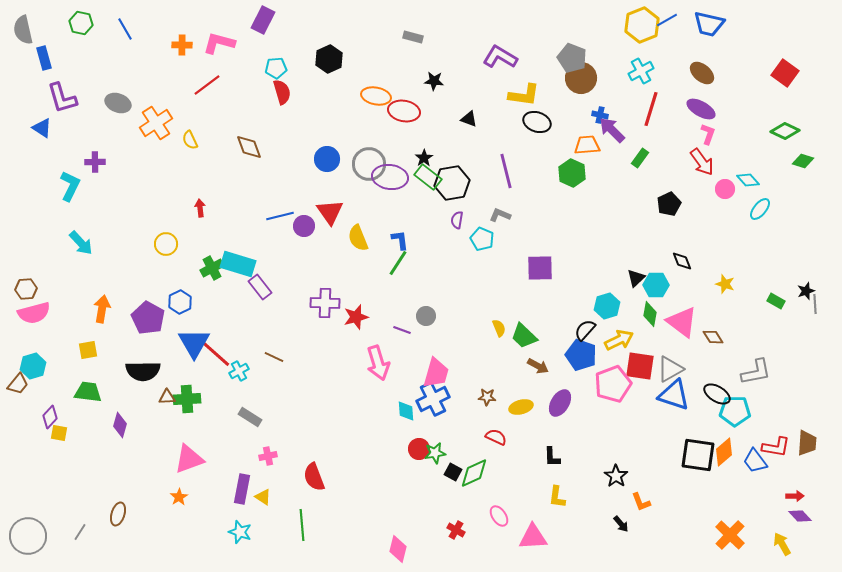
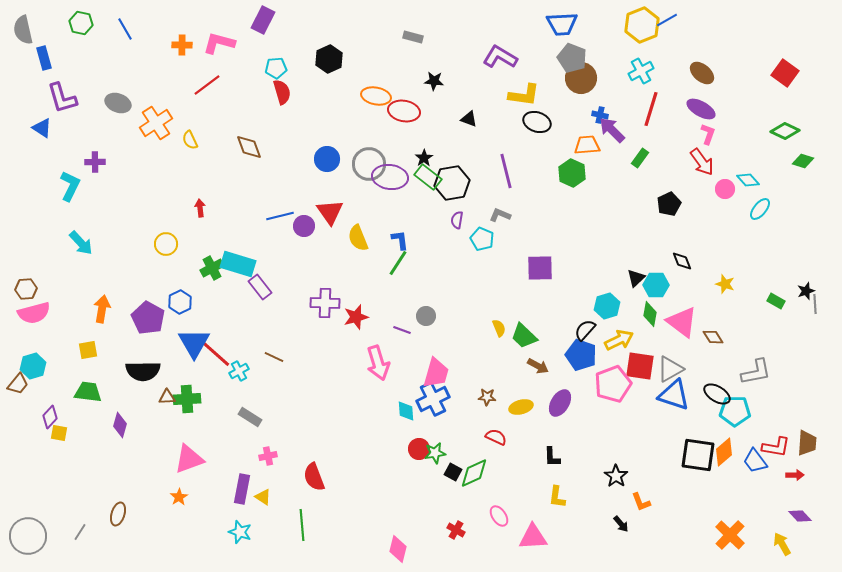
blue trapezoid at (709, 24): moved 147 px left; rotated 16 degrees counterclockwise
red arrow at (795, 496): moved 21 px up
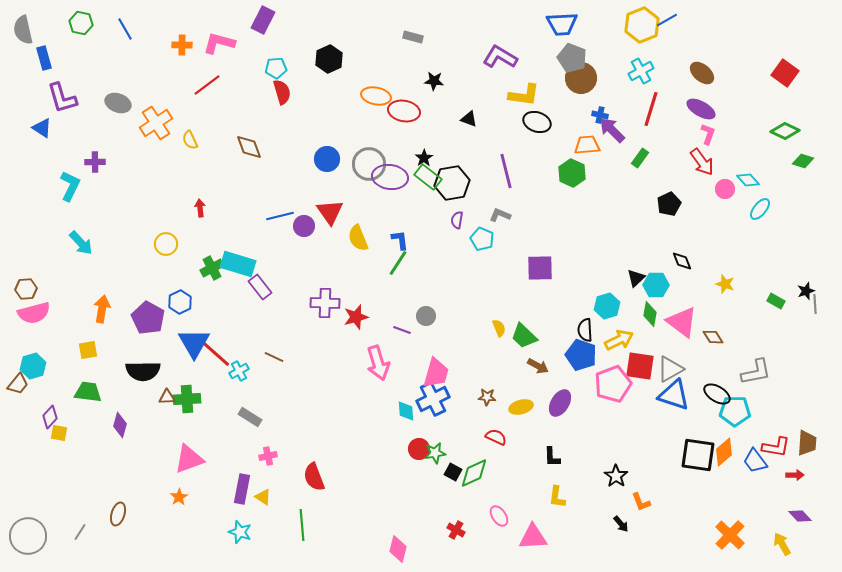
black semicircle at (585, 330): rotated 45 degrees counterclockwise
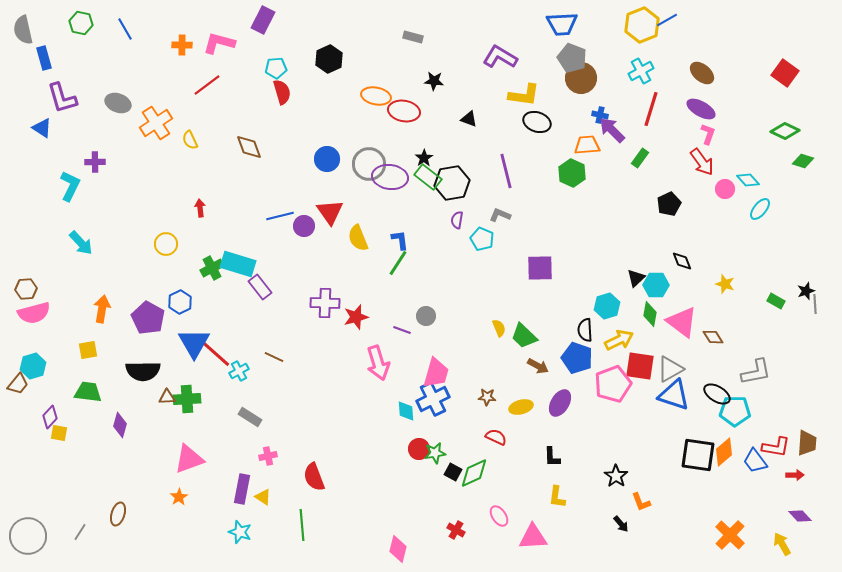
blue pentagon at (581, 355): moved 4 px left, 3 px down
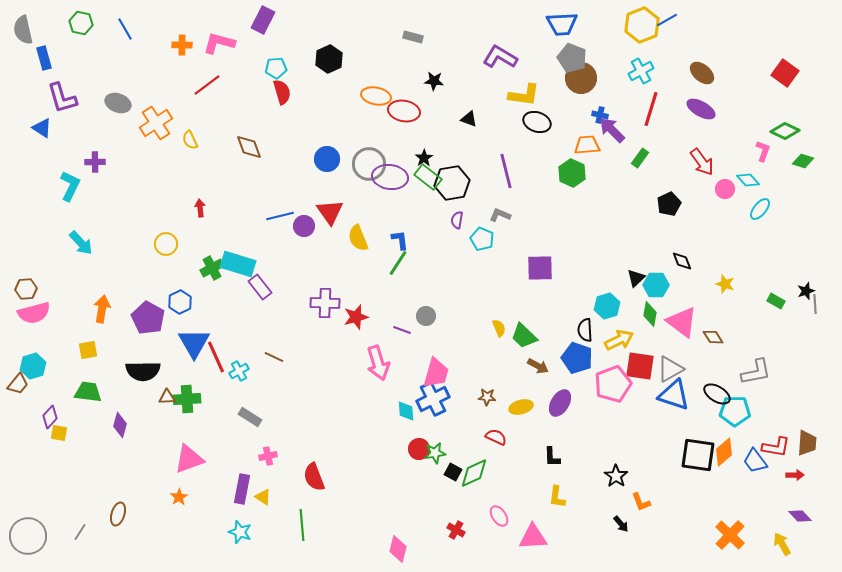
pink L-shape at (708, 134): moved 55 px right, 17 px down
red line at (216, 354): moved 3 px down; rotated 24 degrees clockwise
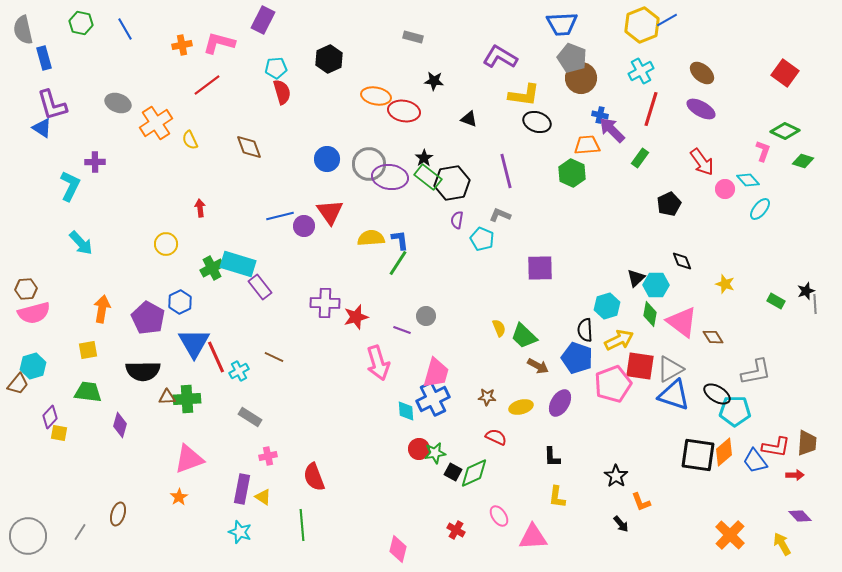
orange cross at (182, 45): rotated 12 degrees counterclockwise
purple L-shape at (62, 98): moved 10 px left, 7 px down
yellow semicircle at (358, 238): moved 13 px right; rotated 108 degrees clockwise
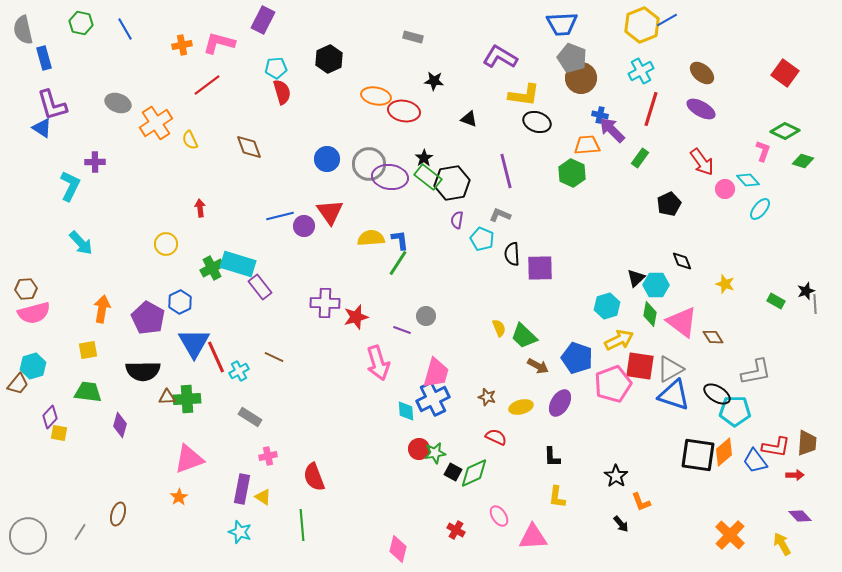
black semicircle at (585, 330): moved 73 px left, 76 px up
brown star at (487, 397): rotated 12 degrees clockwise
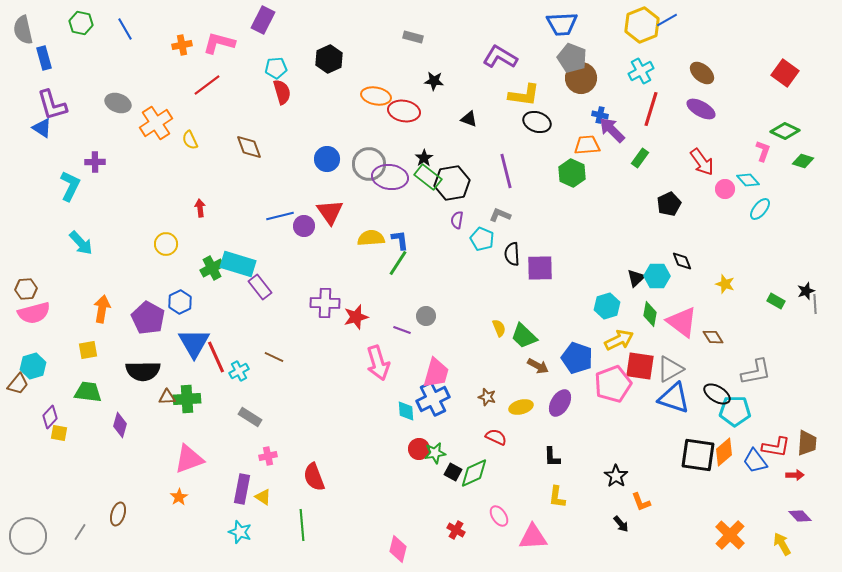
cyan hexagon at (656, 285): moved 1 px right, 9 px up
blue triangle at (674, 395): moved 3 px down
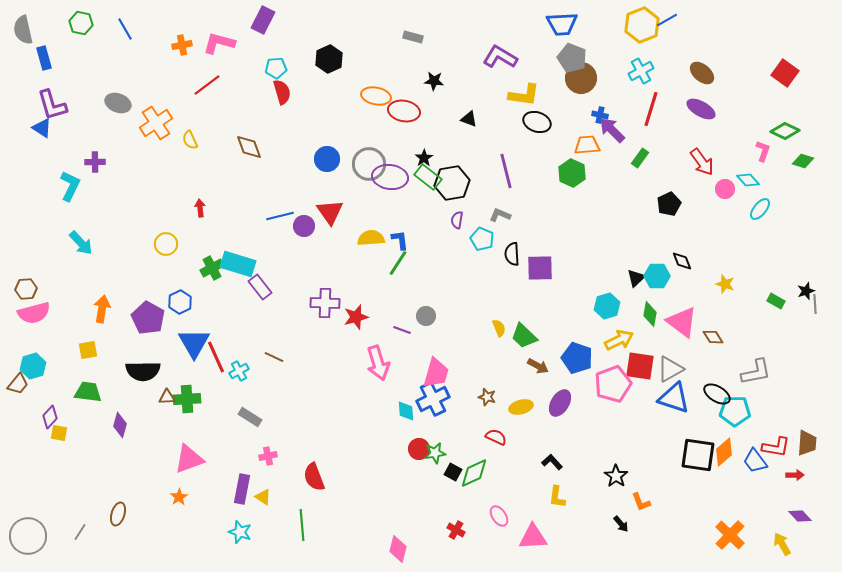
black L-shape at (552, 457): moved 5 px down; rotated 140 degrees clockwise
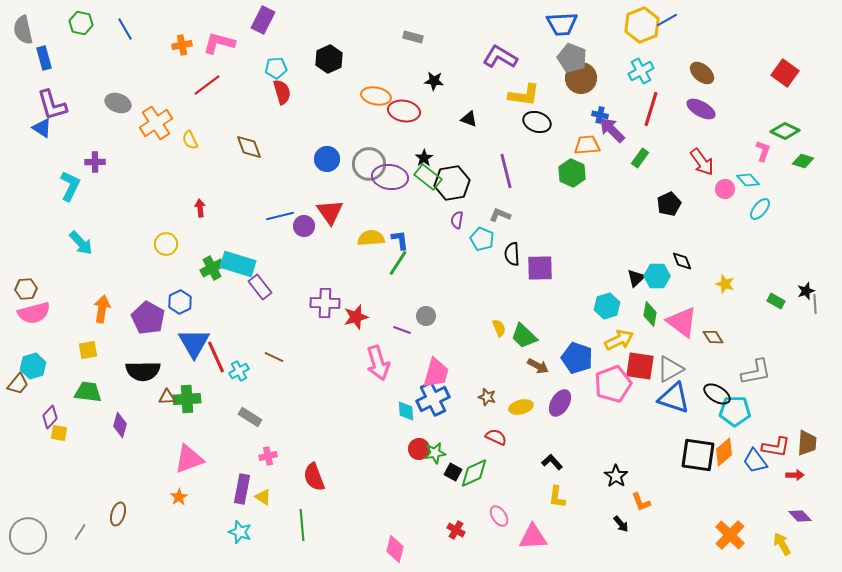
pink diamond at (398, 549): moved 3 px left
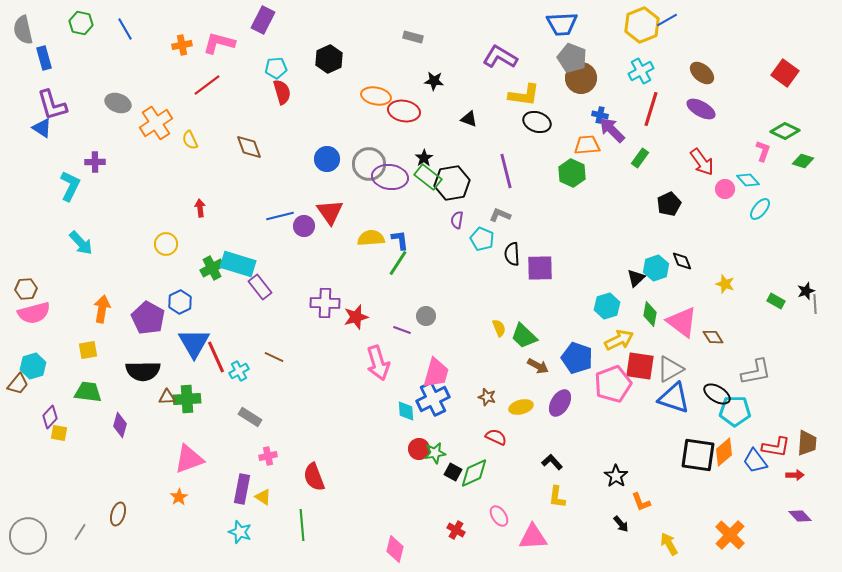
cyan hexagon at (657, 276): moved 1 px left, 8 px up; rotated 20 degrees counterclockwise
yellow arrow at (782, 544): moved 113 px left
